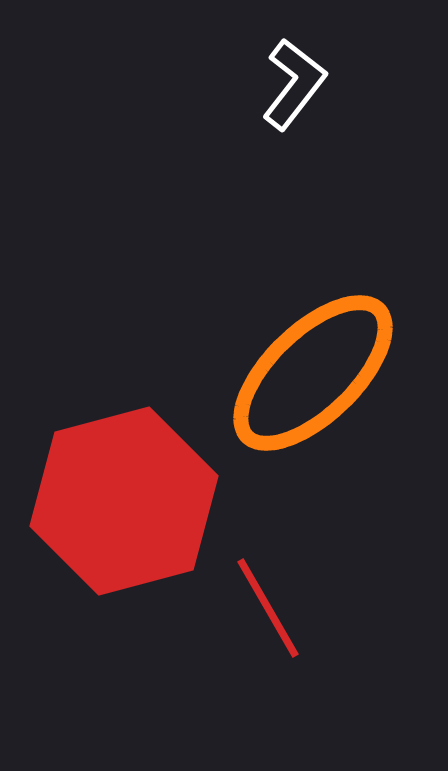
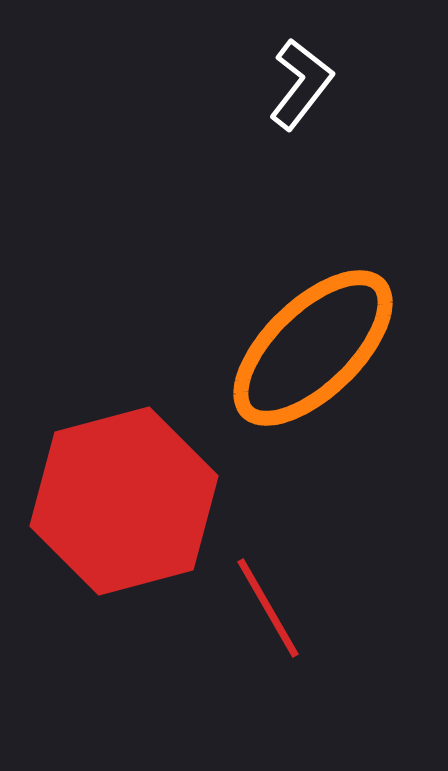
white L-shape: moved 7 px right
orange ellipse: moved 25 px up
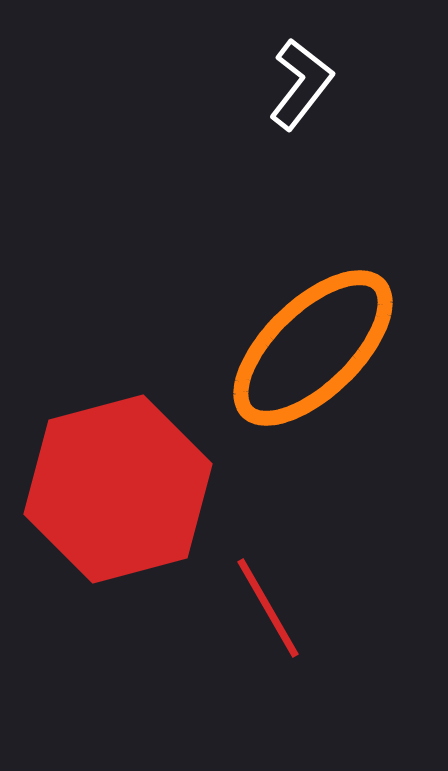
red hexagon: moved 6 px left, 12 px up
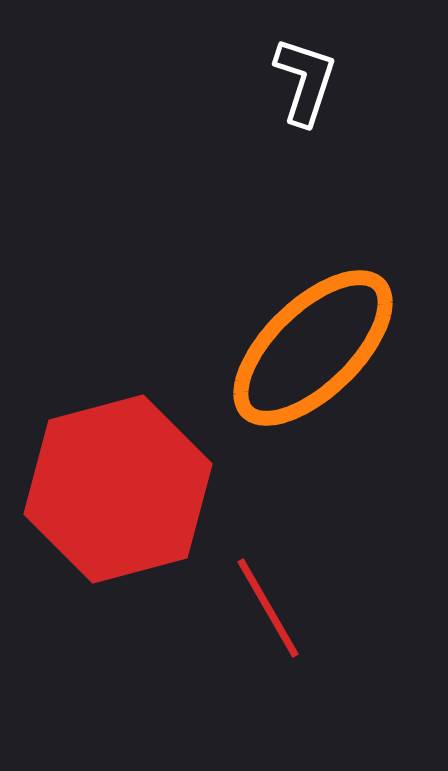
white L-shape: moved 4 px right, 3 px up; rotated 20 degrees counterclockwise
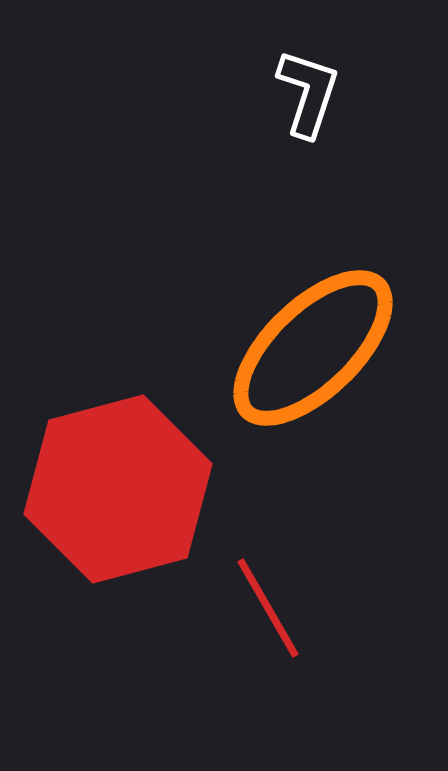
white L-shape: moved 3 px right, 12 px down
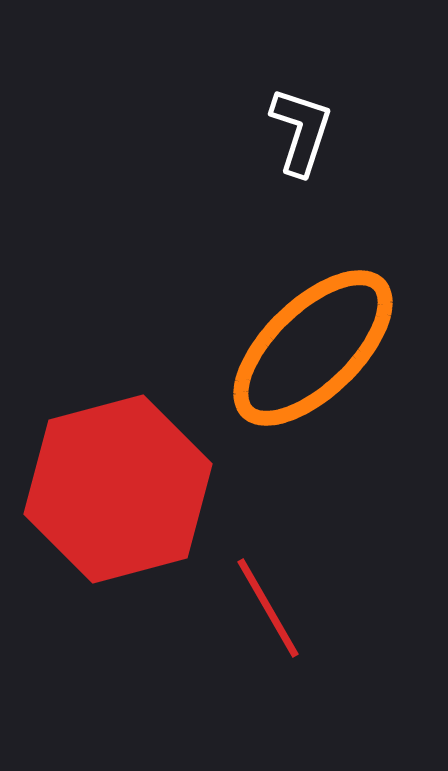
white L-shape: moved 7 px left, 38 px down
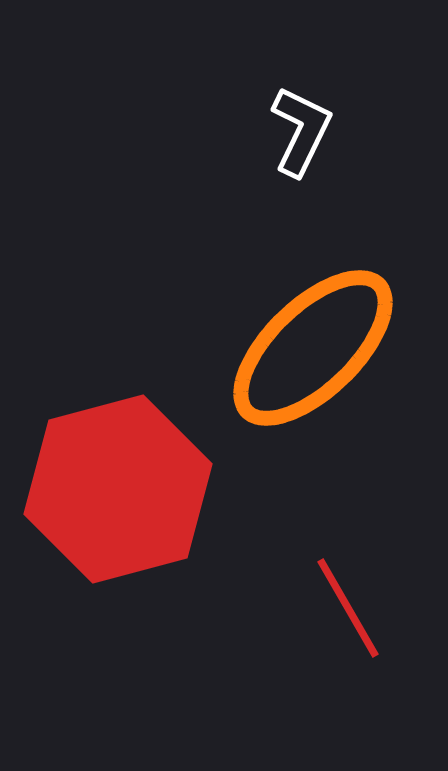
white L-shape: rotated 8 degrees clockwise
red line: moved 80 px right
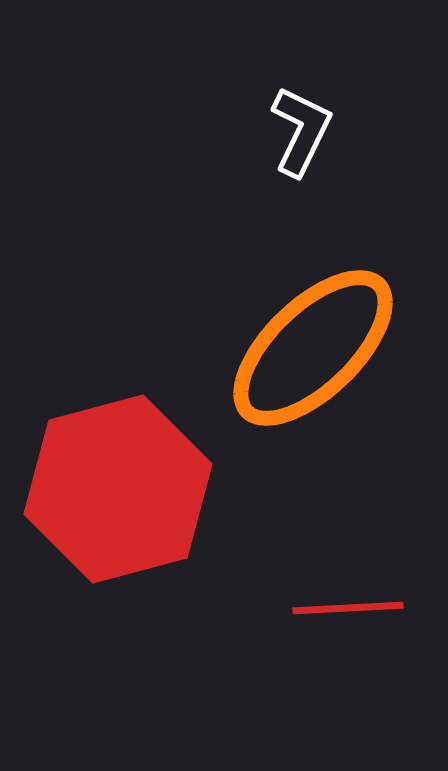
red line: rotated 63 degrees counterclockwise
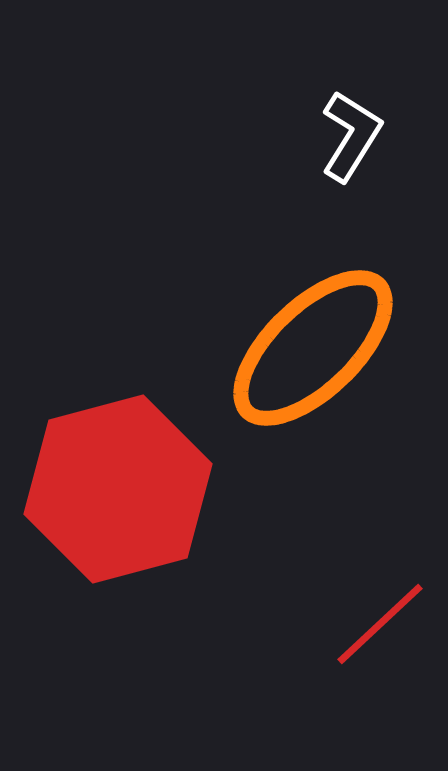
white L-shape: moved 50 px right, 5 px down; rotated 6 degrees clockwise
red line: moved 32 px right, 16 px down; rotated 40 degrees counterclockwise
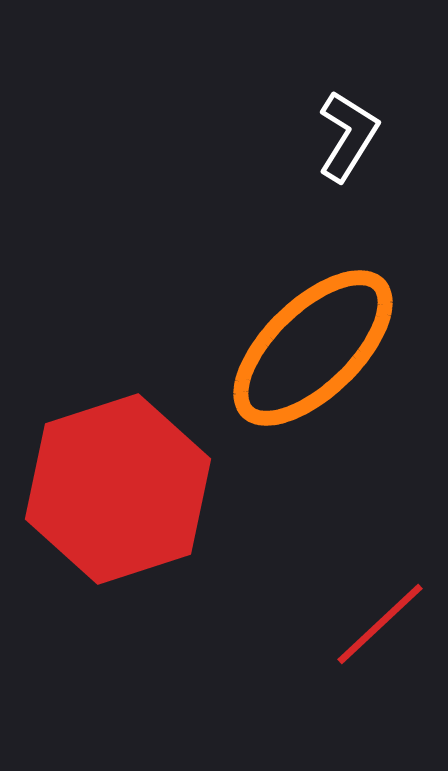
white L-shape: moved 3 px left
red hexagon: rotated 3 degrees counterclockwise
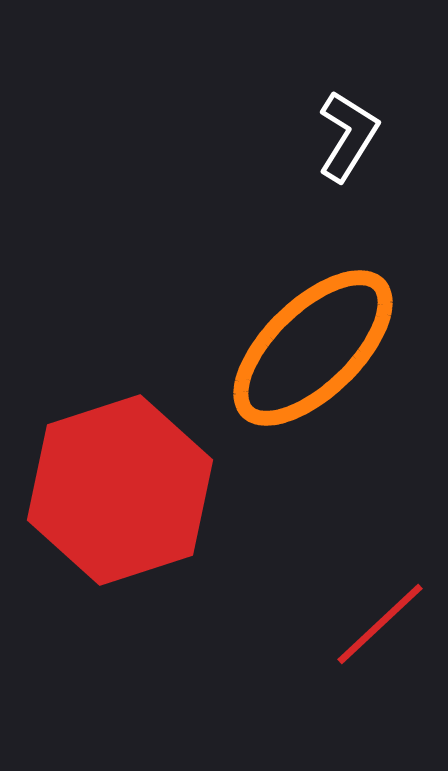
red hexagon: moved 2 px right, 1 px down
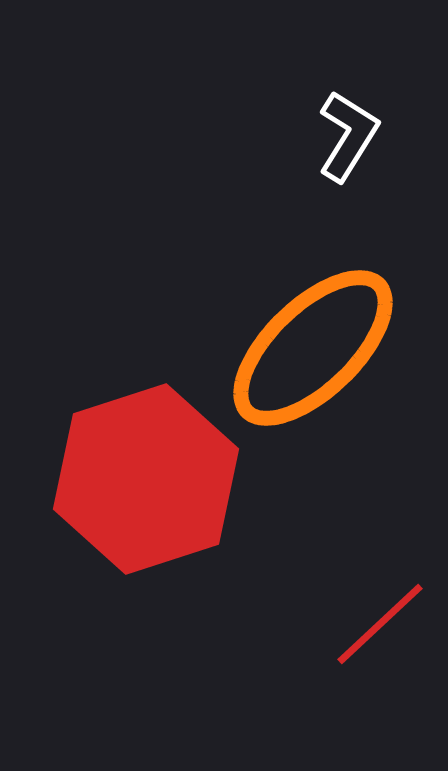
red hexagon: moved 26 px right, 11 px up
